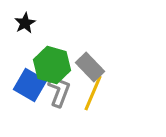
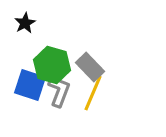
blue square: rotated 12 degrees counterclockwise
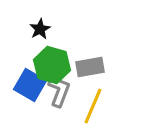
black star: moved 15 px right, 6 px down
gray rectangle: rotated 56 degrees counterclockwise
blue square: rotated 12 degrees clockwise
yellow line: moved 13 px down
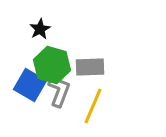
gray rectangle: rotated 8 degrees clockwise
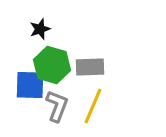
black star: rotated 10 degrees clockwise
blue square: rotated 28 degrees counterclockwise
gray L-shape: moved 2 px left, 15 px down
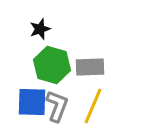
blue square: moved 2 px right, 17 px down
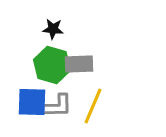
black star: moved 13 px right; rotated 25 degrees clockwise
gray rectangle: moved 11 px left, 3 px up
gray L-shape: rotated 68 degrees clockwise
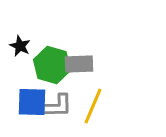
black star: moved 33 px left, 17 px down; rotated 20 degrees clockwise
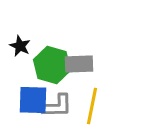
blue square: moved 1 px right, 2 px up
yellow line: moved 1 px left; rotated 12 degrees counterclockwise
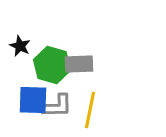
yellow line: moved 2 px left, 4 px down
